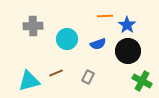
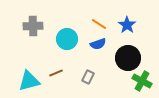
orange line: moved 6 px left, 8 px down; rotated 35 degrees clockwise
black circle: moved 7 px down
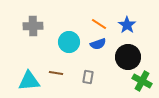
cyan circle: moved 2 px right, 3 px down
black circle: moved 1 px up
brown line: rotated 32 degrees clockwise
gray rectangle: rotated 16 degrees counterclockwise
cyan triangle: rotated 10 degrees clockwise
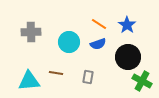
gray cross: moved 2 px left, 6 px down
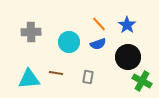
orange line: rotated 14 degrees clockwise
cyan triangle: moved 2 px up
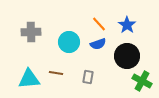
black circle: moved 1 px left, 1 px up
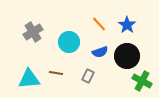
gray cross: moved 2 px right; rotated 30 degrees counterclockwise
blue semicircle: moved 2 px right, 8 px down
gray rectangle: moved 1 px up; rotated 16 degrees clockwise
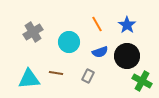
orange line: moved 2 px left; rotated 14 degrees clockwise
